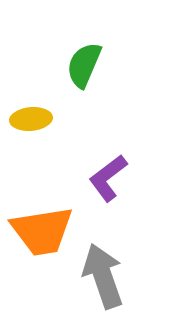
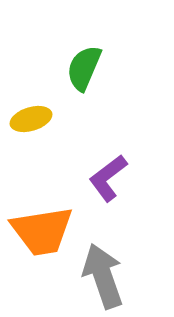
green semicircle: moved 3 px down
yellow ellipse: rotated 12 degrees counterclockwise
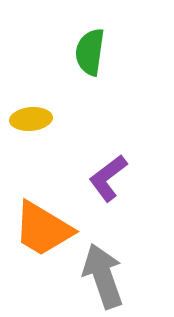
green semicircle: moved 6 px right, 16 px up; rotated 15 degrees counterclockwise
yellow ellipse: rotated 12 degrees clockwise
orange trapezoid: moved 1 px right, 2 px up; rotated 40 degrees clockwise
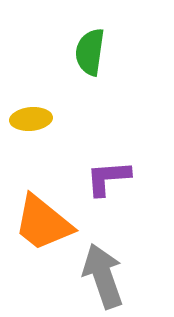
purple L-shape: rotated 33 degrees clockwise
orange trapezoid: moved 6 px up; rotated 8 degrees clockwise
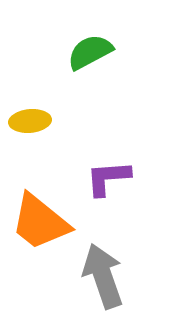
green semicircle: rotated 54 degrees clockwise
yellow ellipse: moved 1 px left, 2 px down
orange trapezoid: moved 3 px left, 1 px up
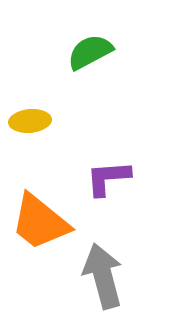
gray arrow: rotated 4 degrees clockwise
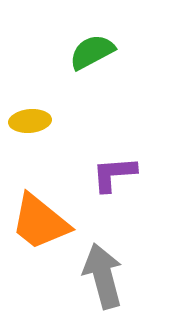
green semicircle: moved 2 px right
purple L-shape: moved 6 px right, 4 px up
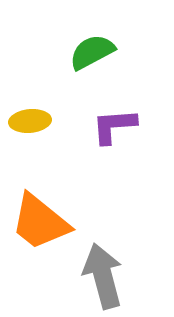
purple L-shape: moved 48 px up
